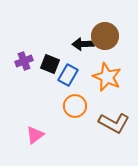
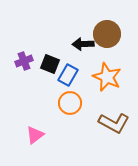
brown circle: moved 2 px right, 2 px up
orange circle: moved 5 px left, 3 px up
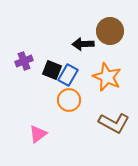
brown circle: moved 3 px right, 3 px up
black square: moved 2 px right, 6 px down
orange circle: moved 1 px left, 3 px up
pink triangle: moved 3 px right, 1 px up
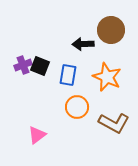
brown circle: moved 1 px right, 1 px up
purple cross: moved 1 px left, 4 px down
black square: moved 12 px left, 4 px up
blue rectangle: rotated 20 degrees counterclockwise
orange circle: moved 8 px right, 7 px down
pink triangle: moved 1 px left, 1 px down
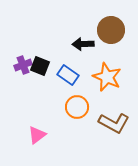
blue rectangle: rotated 65 degrees counterclockwise
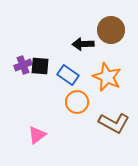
black square: rotated 18 degrees counterclockwise
orange circle: moved 5 px up
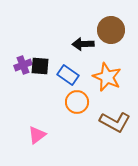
brown L-shape: moved 1 px right, 1 px up
